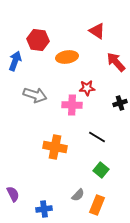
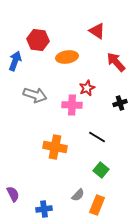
red star: rotated 21 degrees counterclockwise
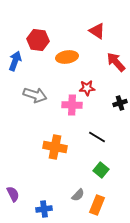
red star: rotated 21 degrees clockwise
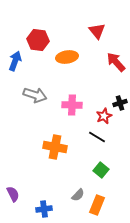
red triangle: rotated 18 degrees clockwise
red star: moved 17 px right, 28 px down; rotated 21 degrees counterclockwise
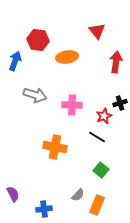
red arrow: rotated 50 degrees clockwise
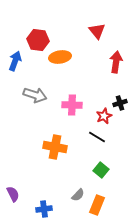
orange ellipse: moved 7 px left
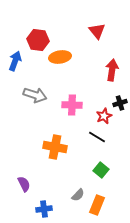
red arrow: moved 4 px left, 8 px down
purple semicircle: moved 11 px right, 10 px up
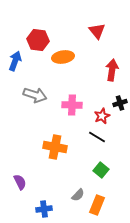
orange ellipse: moved 3 px right
red star: moved 2 px left
purple semicircle: moved 4 px left, 2 px up
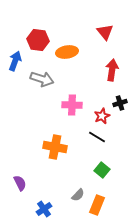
red triangle: moved 8 px right, 1 px down
orange ellipse: moved 4 px right, 5 px up
gray arrow: moved 7 px right, 16 px up
green square: moved 1 px right
purple semicircle: moved 1 px down
blue cross: rotated 28 degrees counterclockwise
